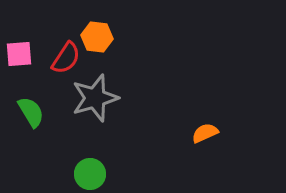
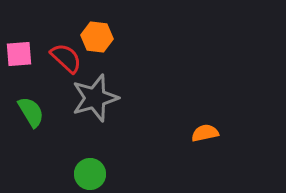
red semicircle: rotated 80 degrees counterclockwise
orange semicircle: rotated 12 degrees clockwise
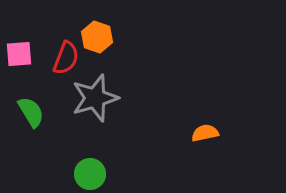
orange hexagon: rotated 12 degrees clockwise
red semicircle: rotated 68 degrees clockwise
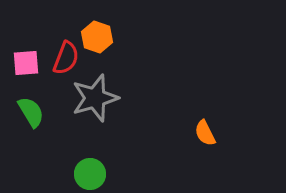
pink square: moved 7 px right, 9 px down
orange semicircle: rotated 104 degrees counterclockwise
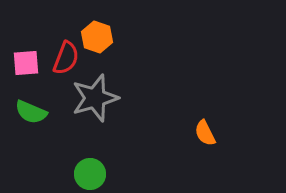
green semicircle: rotated 144 degrees clockwise
